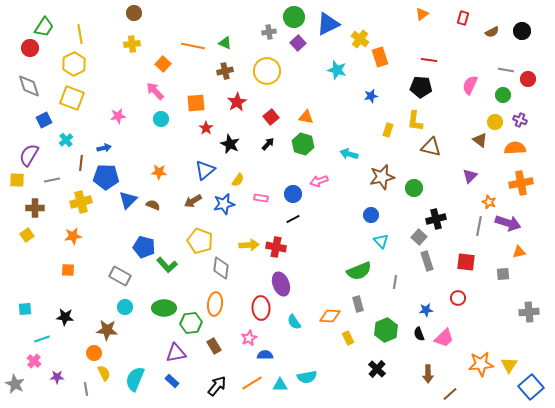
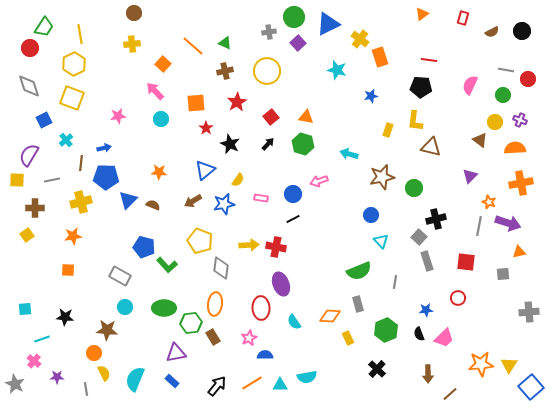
orange line at (193, 46): rotated 30 degrees clockwise
brown rectangle at (214, 346): moved 1 px left, 9 px up
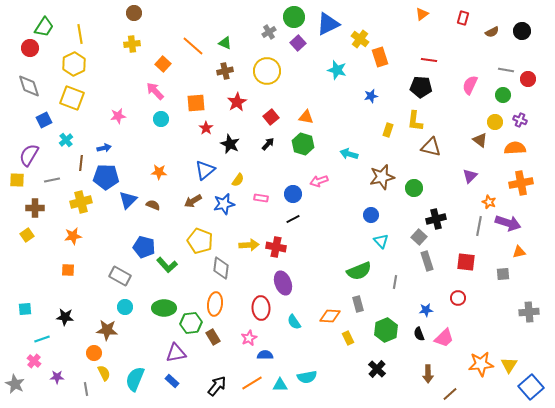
gray cross at (269, 32): rotated 24 degrees counterclockwise
purple ellipse at (281, 284): moved 2 px right, 1 px up
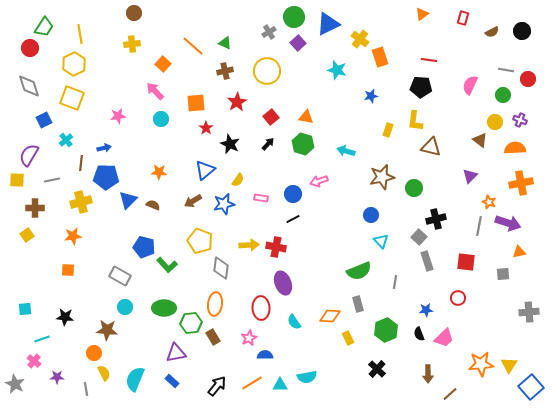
cyan arrow at (349, 154): moved 3 px left, 3 px up
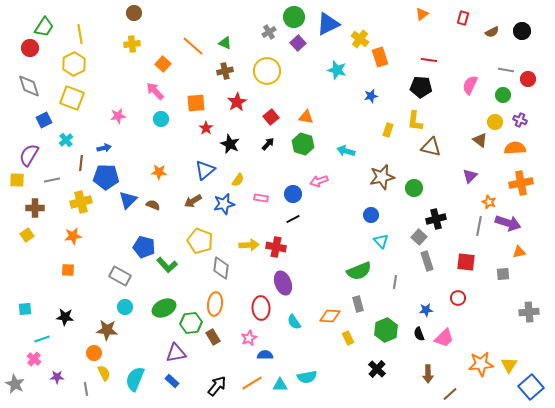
green ellipse at (164, 308): rotated 25 degrees counterclockwise
pink cross at (34, 361): moved 2 px up
